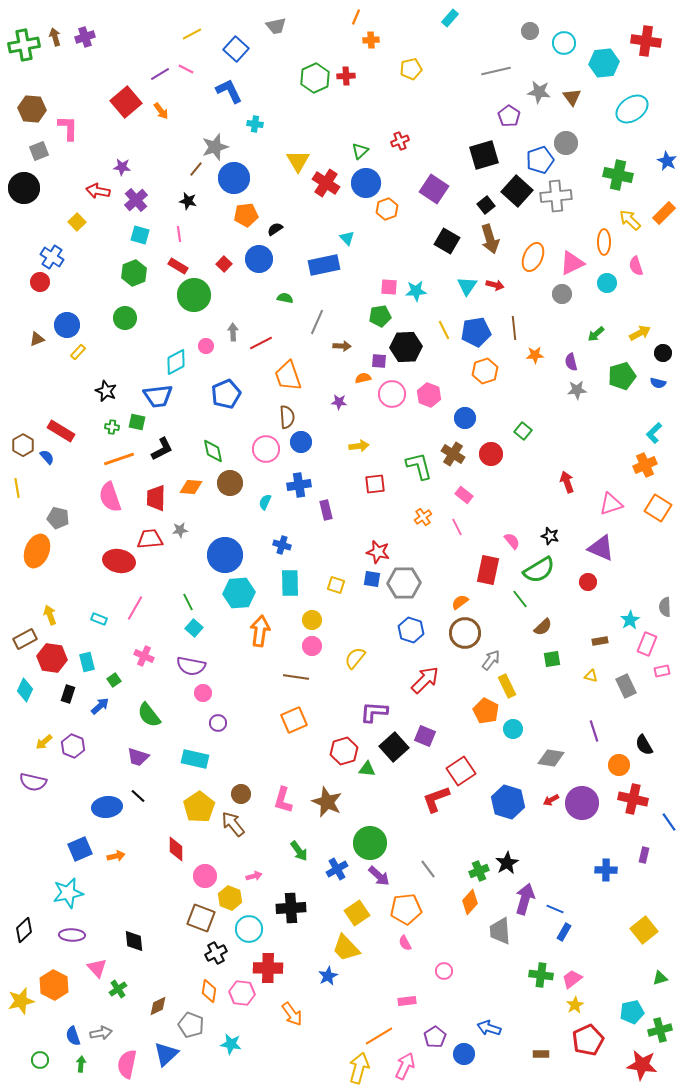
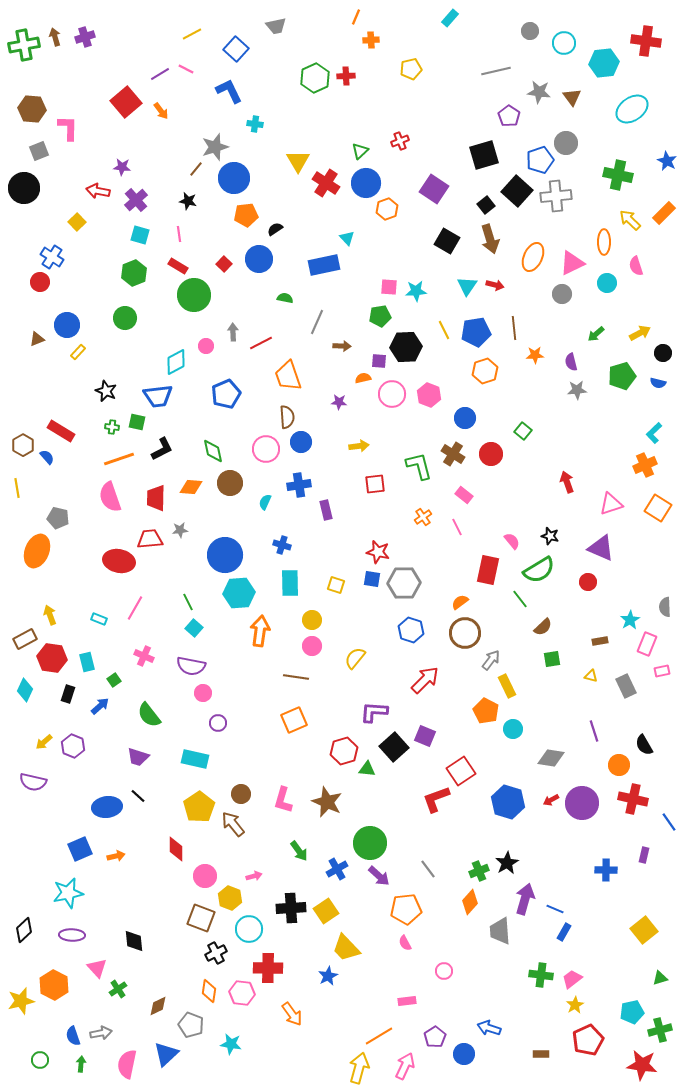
yellow square at (357, 913): moved 31 px left, 2 px up
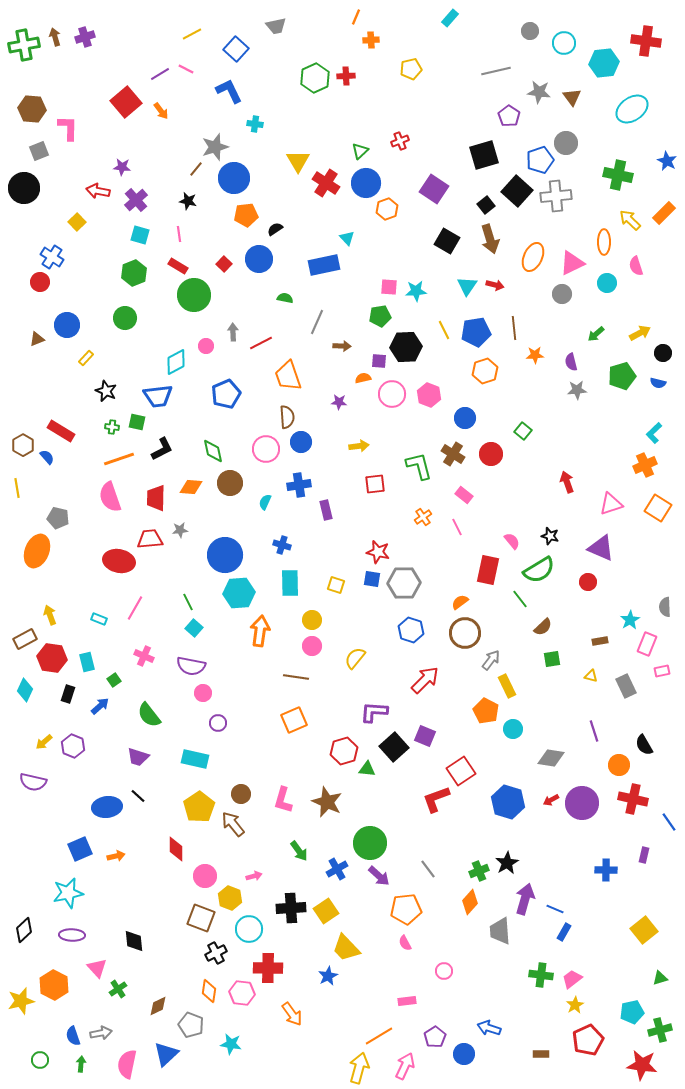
yellow rectangle at (78, 352): moved 8 px right, 6 px down
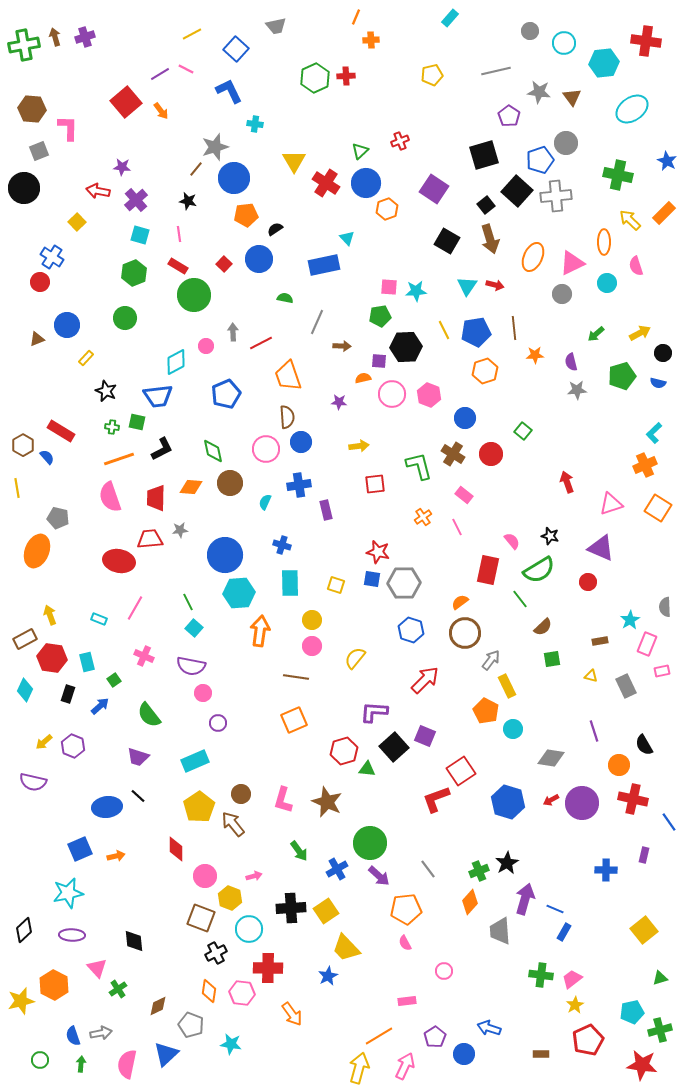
yellow pentagon at (411, 69): moved 21 px right, 6 px down
yellow triangle at (298, 161): moved 4 px left
cyan rectangle at (195, 759): moved 2 px down; rotated 36 degrees counterclockwise
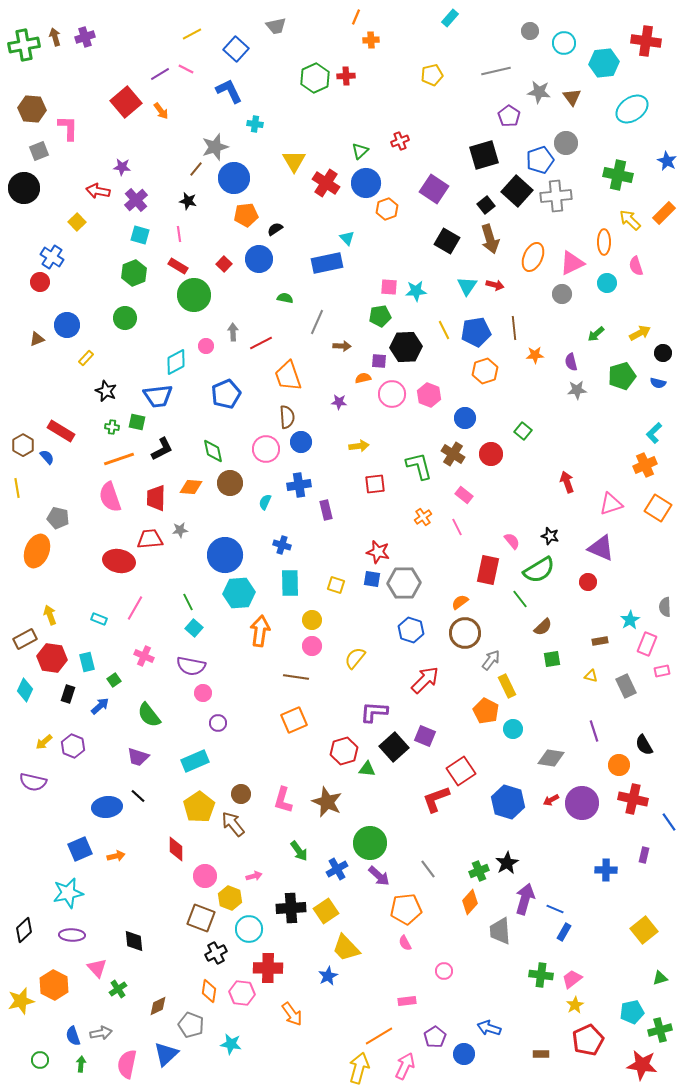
blue rectangle at (324, 265): moved 3 px right, 2 px up
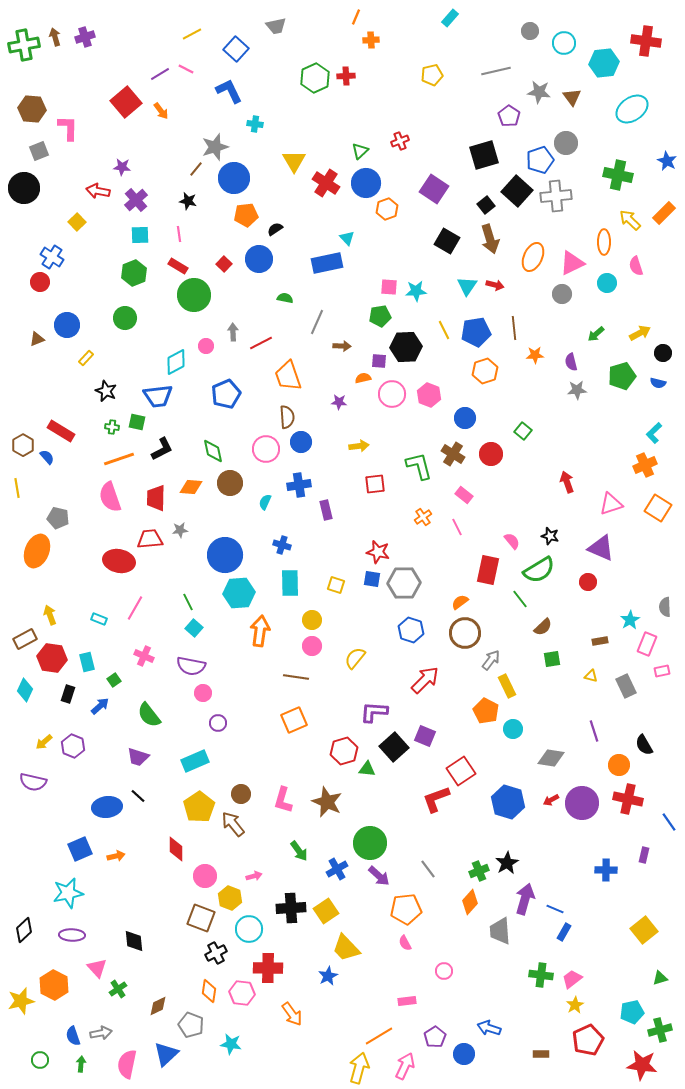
cyan square at (140, 235): rotated 18 degrees counterclockwise
red cross at (633, 799): moved 5 px left
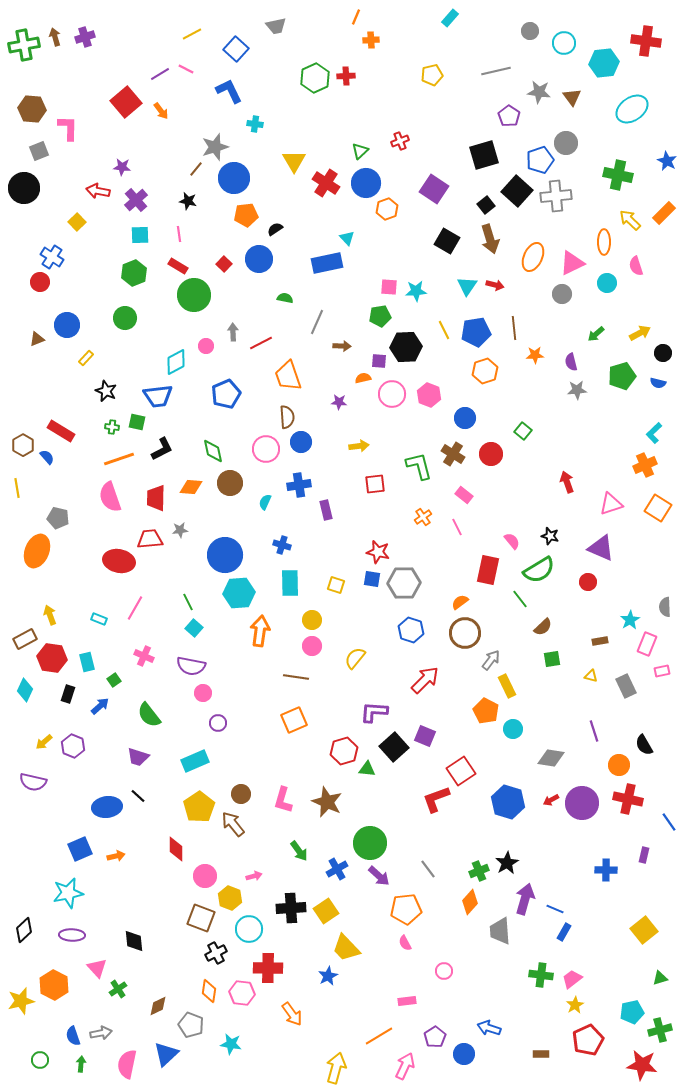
yellow arrow at (359, 1068): moved 23 px left
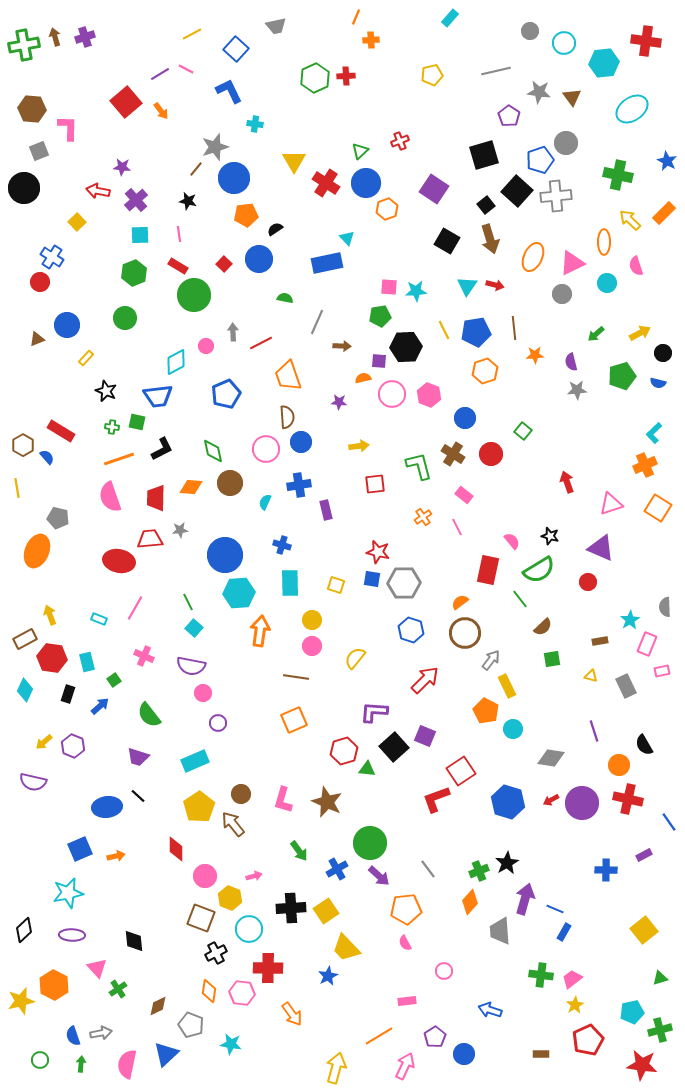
purple rectangle at (644, 855): rotated 49 degrees clockwise
blue arrow at (489, 1028): moved 1 px right, 18 px up
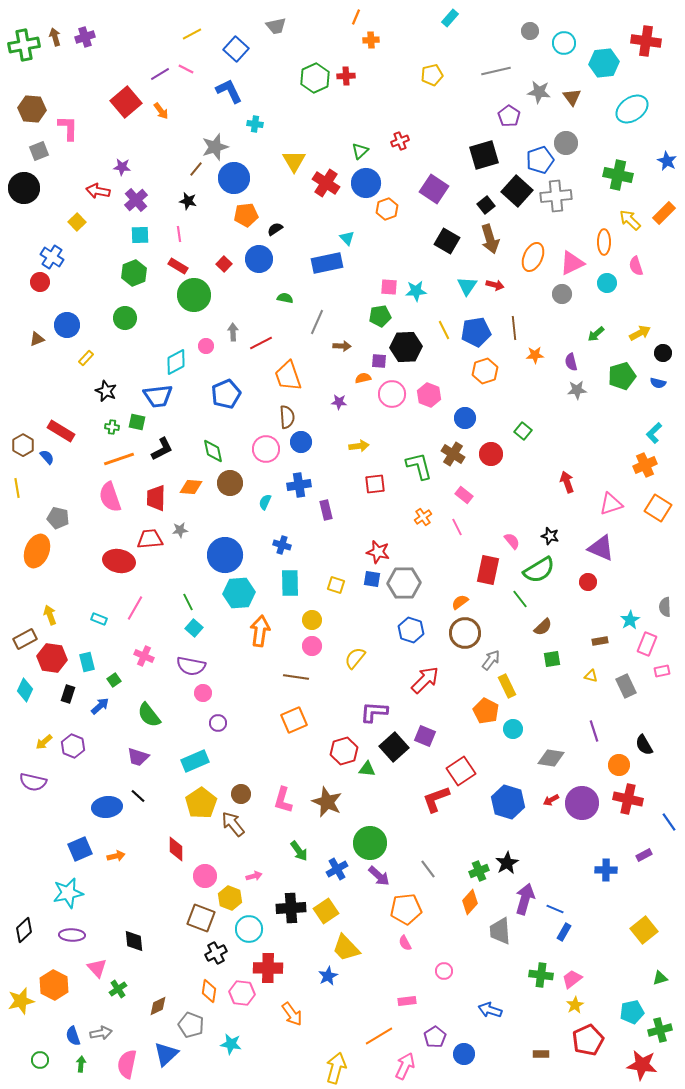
yellow pentagon at (199, 807): moved 2 px right, 4 px up
